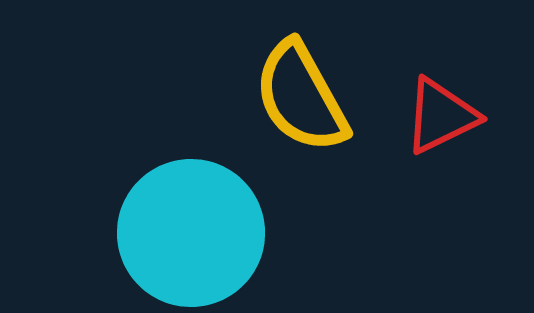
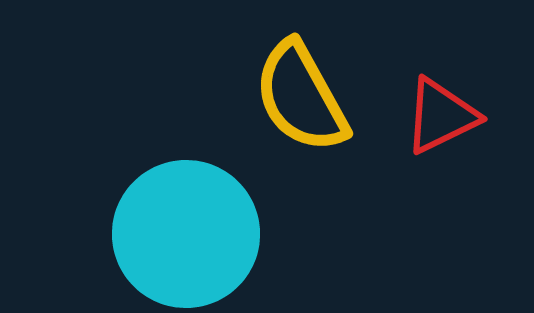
cyan circle: moved 5 px left, 1 px down
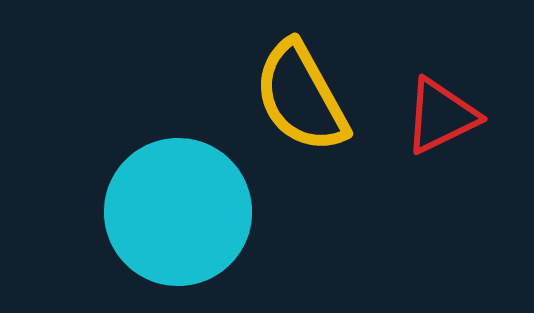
cyan circle: moved 8 px left, 22 px up
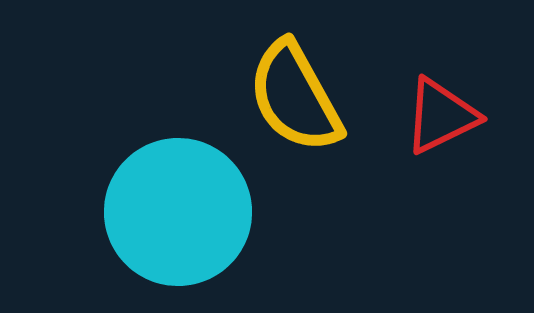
yellow semicircle: moved 6 px left
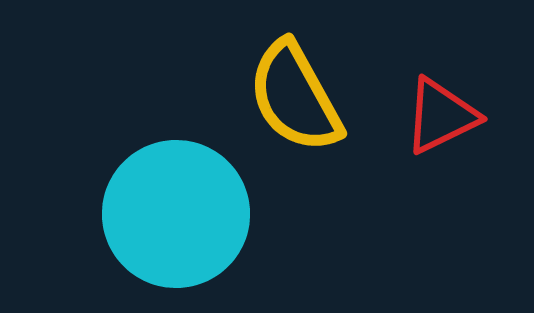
cyan circle: moved 2 px left, 2 px down
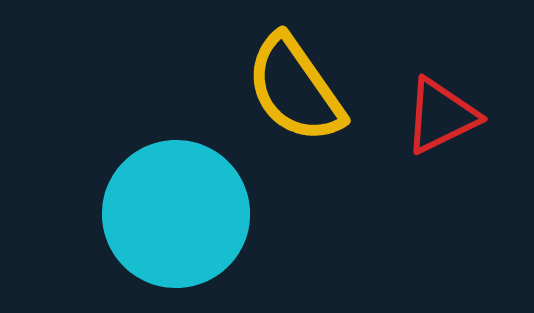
yellow semicircle: moved 8 px up; rotated 6 degrees counterclockwise
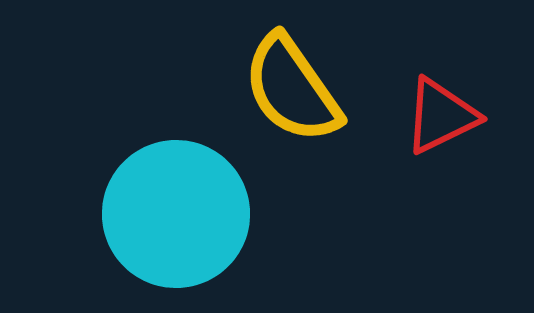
yellow semicircle: moved 3 px left
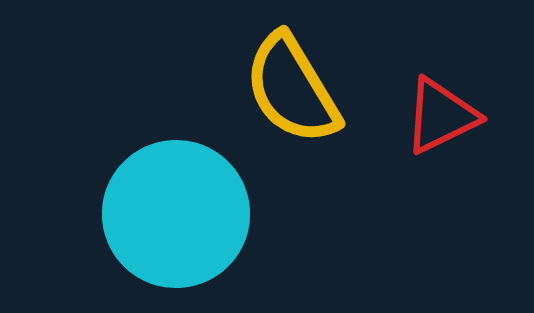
yellow semicircle: rotated 4 degrees clockwise
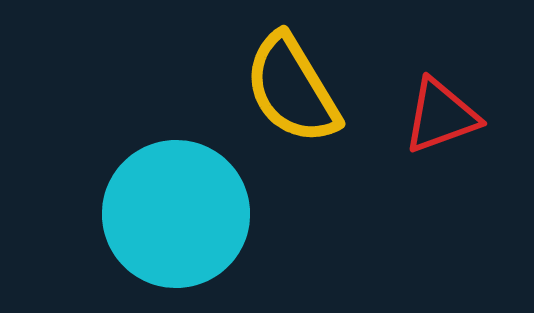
red triangle: rotated 6 degrees clockwise
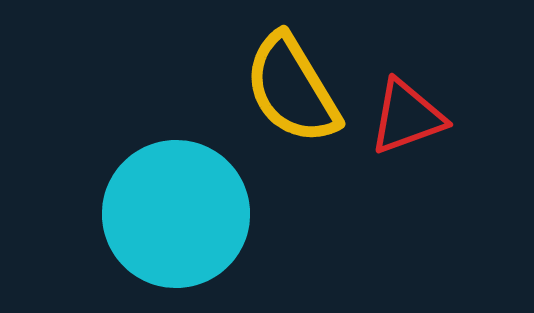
red triangle: moved 34 px left, 1 px down
